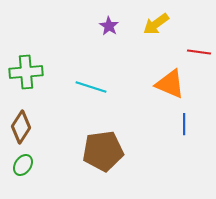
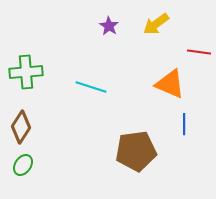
brown pentagon: moved 33 px right
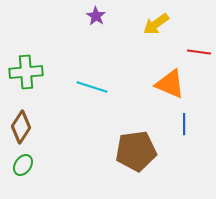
purple star: moved 13 px left, 10 px up
cyan line: moved 1 px right
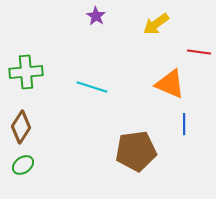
green ellipse: rotated 20 degrees clockwise
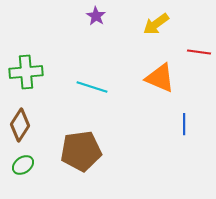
orange triangle: moved 10 px left, 6 px up
brown diamond: moved 1 px left, 2 px up
brown pentagon: moved 55 px left
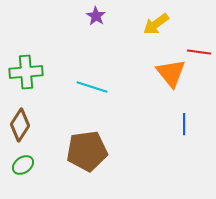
orange triangle: moved 11 px right, 5 px up; rotated 28 degrees clockwise
brown pentagon: moved 6 px right
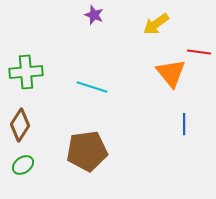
purple star: moved 2 px left, 1 px up; rotated 12 degrees counterclockwise
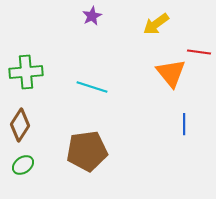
purple star: moved 2 px left, 1 px down; rotated 24 degrees clockwise
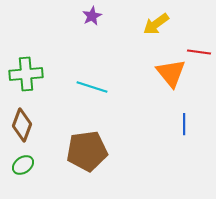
green cross: moved 2 px down
brown diamond: moved 2 px right; rotated 12 degrees counterclockwise
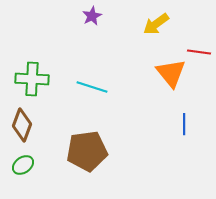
green cross: moved 6 px right, 5 px down; rotated 8 degrees clockwise
